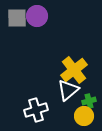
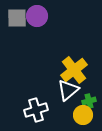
yellow circle: moved 1 px left, 1 px up
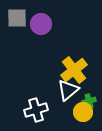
purple circle: moved 4 px right, 8 px down
yellow circle: moved 3 px up
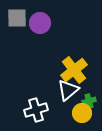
purple circle: moved 1 px left, 1 px up
yellow circle: moved 1 px left, 1 px down
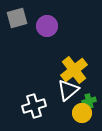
gray square: rotated 15 degrees counterclockwise
purple circle: moved 7 px right, 3 px down
white cross: moved 2 px left, 4 px up
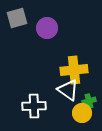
purple circle: moved 2 px down
yellow cross: rotated 32 degrees clockwise
white triangle: rotated 45 degrees counterclockwise
white cross: rotated 15 degrees clockwise
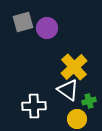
gray square: moved 6 px right, 4 px down
yellow cross: moved 3 px up; rotated 36 degrees counterclockwise
yellow circle: moved 5 px left, 6 px down
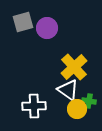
green cross: rotated 24 degrees clockwise
yellow circle: moved 10 px up
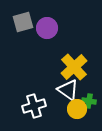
white cross: rotated 15 degrees counterclockwise
